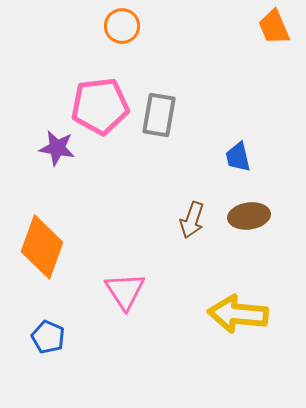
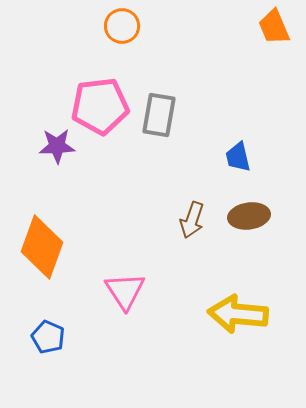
purple star: moved 2 px up; rotated 12 degrees counterclockwise
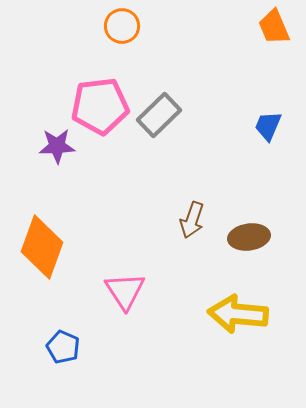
gray rectangle: rotated 36 degrees clockwise
blue trapezoid: moved 30 px right, 31 px up; rotated 36 degrees clockwise
brown ellipse: moved 21 px down
blue pentagon: moved 15 px right, 10 px down
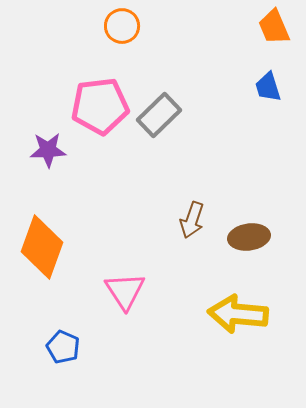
blue trapezoid: moved 39 px up; rotated 40 degrees counterclockwise
purple star: moved 9 px left, 4 px down
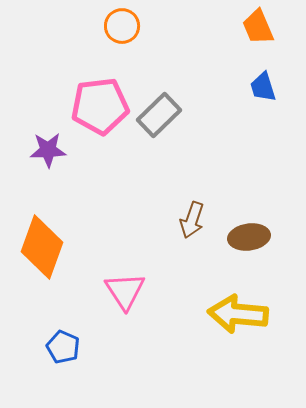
orange trapezoid: moved 16 px left
blue trapezoid: moved 5 px left
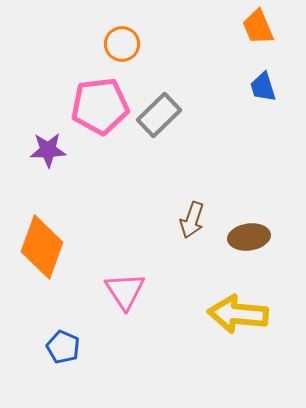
orange circle: moved 18 px down
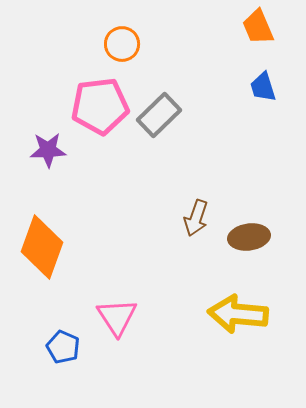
brown arrow: moved 4 px right, 2 px up
pink triangle: moved 8 px left, 26 px down
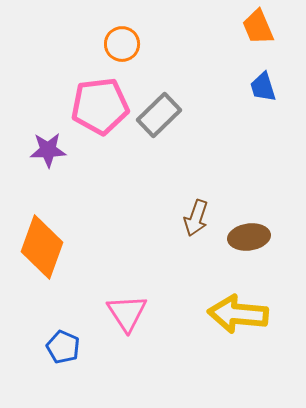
pink triangle: moved 10 px right, 4 px up
